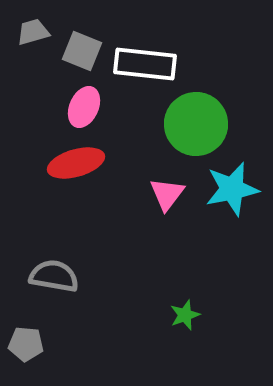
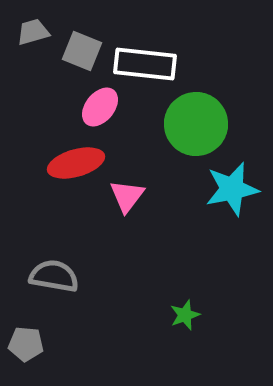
pink ellipse: moved 16 px right; rotated 15 degrees clockwise
pink triangle: moved 40 px left, 2 px down
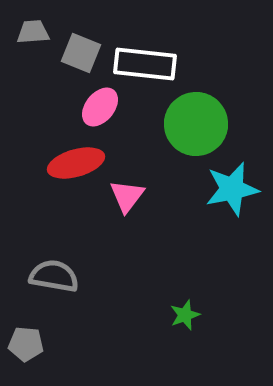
gray trapezoid: rotated 12 degrees clockwise
gray square: moved 1 px left, 2 px down
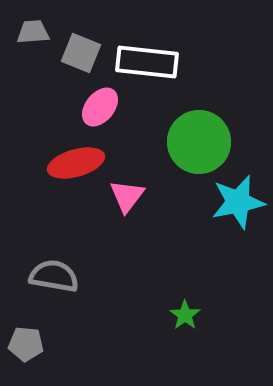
white rectangle: moved 2 px right, 2 px up
green circle: moved 3 px right, 18 px down
cyan star: moved 6 px right, 13 px down
green star: rotated 16 degrees counterclockwise
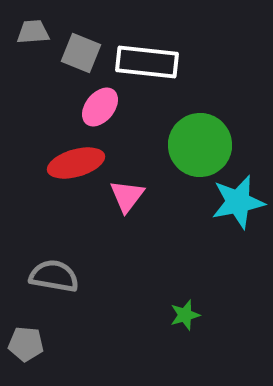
green circle: moved 1 px right, 3 px down
green star: rotated 20 degrees clockwise
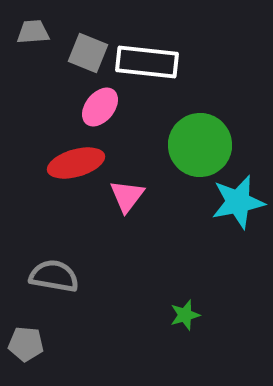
gray square: moved 7 px right
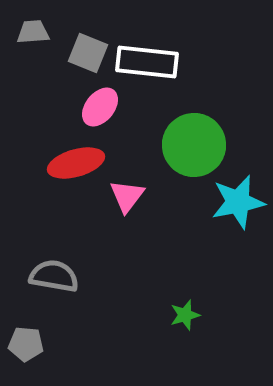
green circle: moved 6 px left
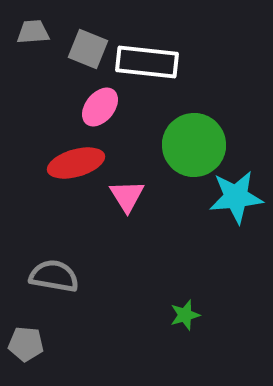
gray square: moved 4 px up
pink triangle: rotated 9 degrees counterclockwise
cyan star: moved 2 px left, 5 px up; rotated 6 degrees clockwise
